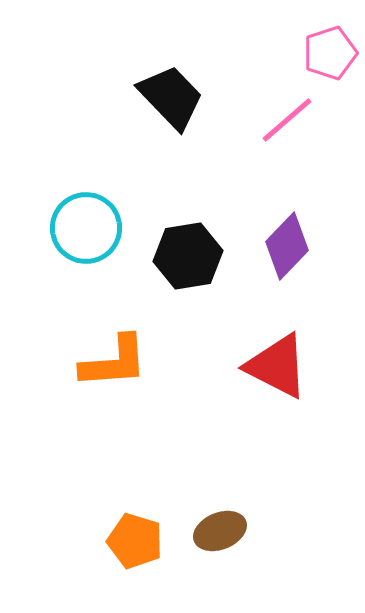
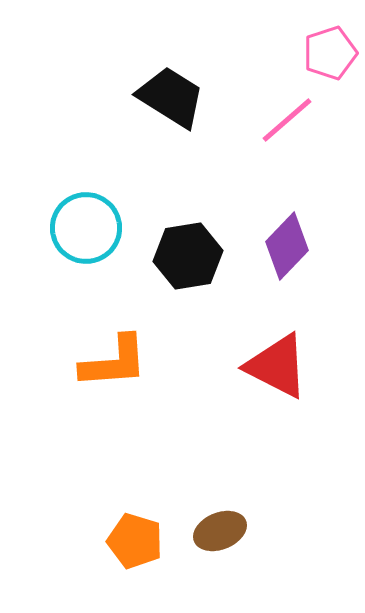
black trapezoid: rotated 14 degrees counterclockwise
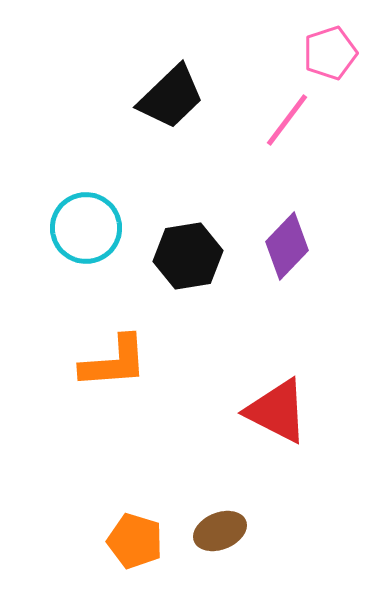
black trapezoid: rotated 104 degrees clockwise
pink line: rotated 12 degrees counterclockwise
red triangle: moved 45 px down
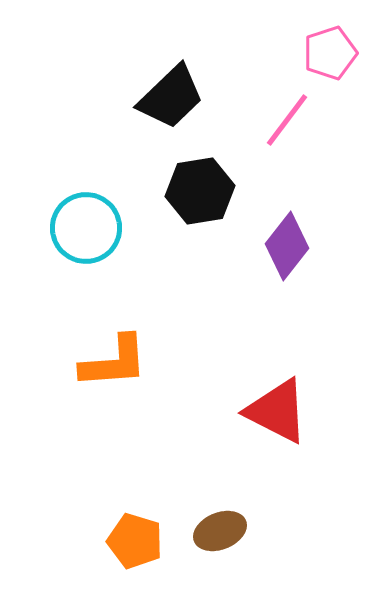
purple diamond: rotated 6 degrees counterclockwise
black hexagon: moved 12 px right, 65 px up
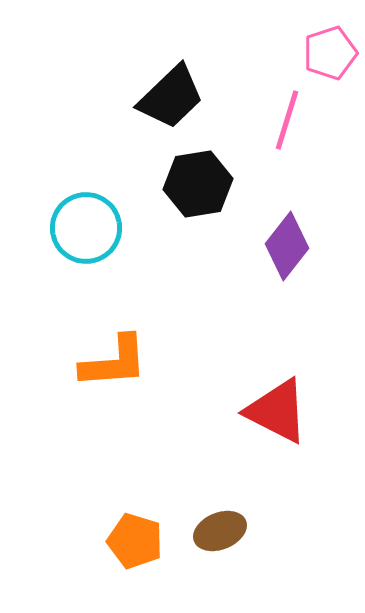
pink line: rotated 20 degrees counterclockwise
black hexagon: moved 2 px left, 7 px up
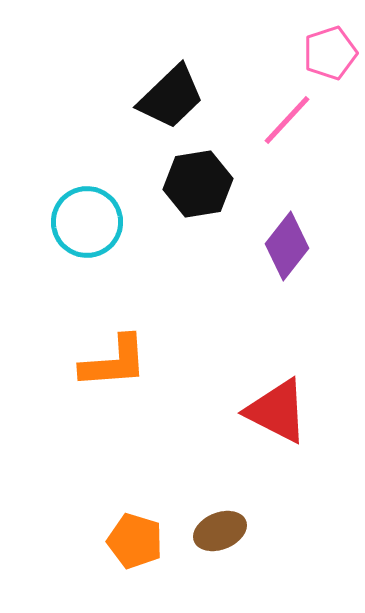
pink line: rotated 26 degrees clockwise
cyan circle: moved 1 px right, 6 px up
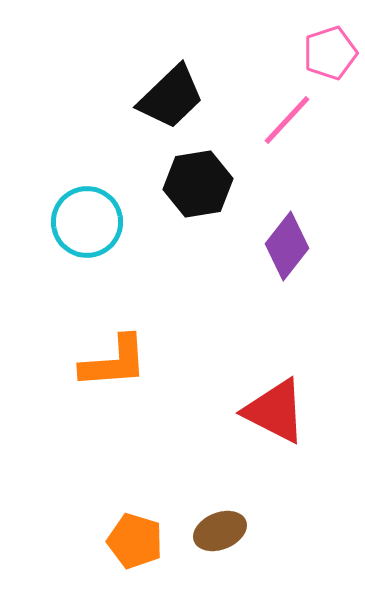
red triangle: moved 2 px left
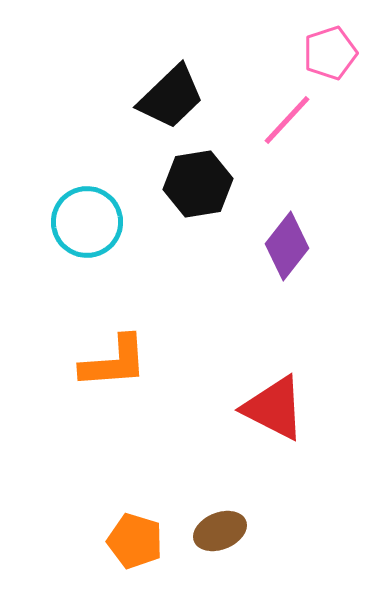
red triangle: moved 1 px left, 3 px up
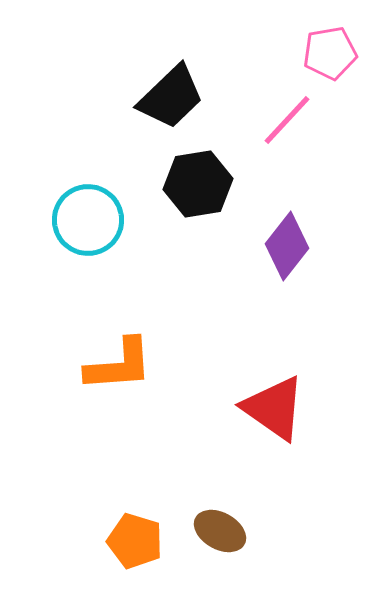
pink pentagon: rotated 8 degrees clockwise
cyan circle: moved 1 px right, 2 px up
orange L-shape: moved 5 px right, 3 px down
red triangle: rotated 8 degrees clockwise
brown ellipse: rotated 51 degrees clockwise
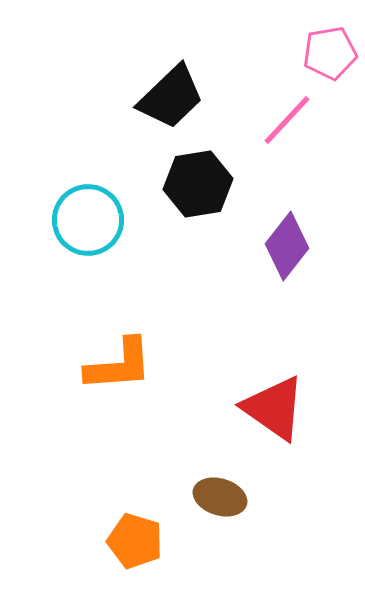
brown ellipse: moved 34 px up; rotated 12 degrees counterclockwise
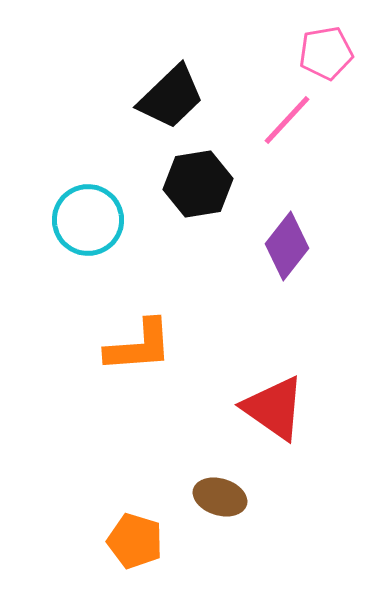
pink pentagon: moved 4 px left
orange L-shape: moved 20 px right, 19 px up
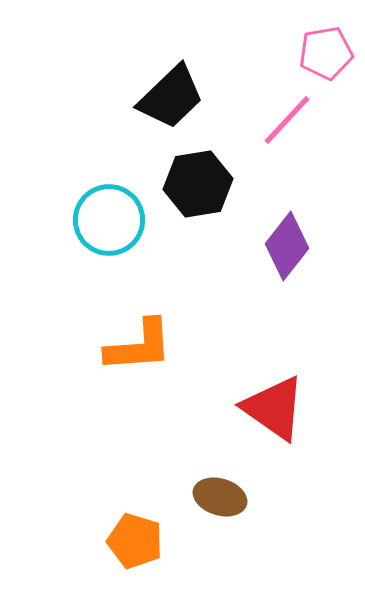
cyan circle: moved 21 px right
